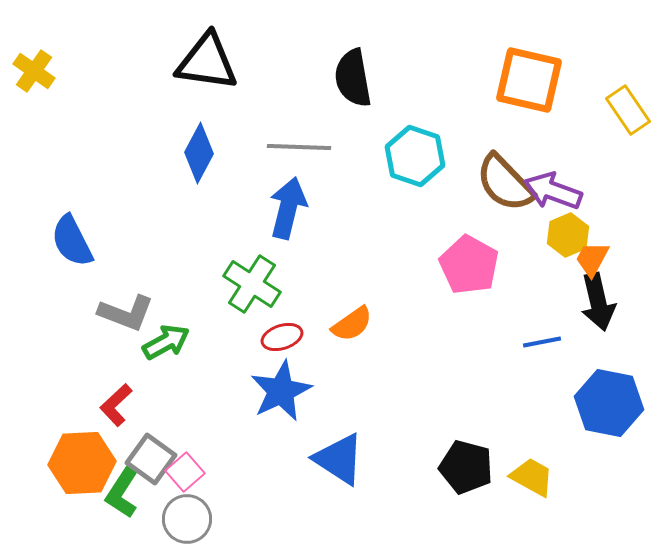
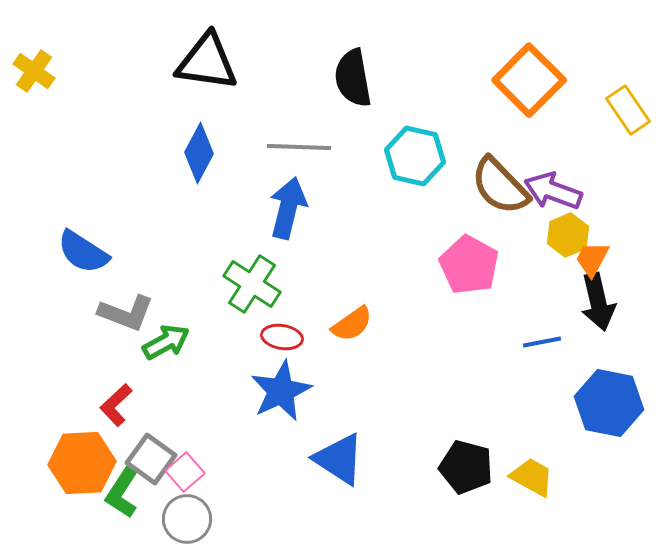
orange square: rotated 32 degrees clockwise
cyan hexagon: rotated 6 degrees counterclockwise
brown semicircle: moved 5 px left, 3 px down
blue semicircle: moved 11 px right, 11 px down; rotated 30 degrees counterclockwise
red ellipse: rotated 27 degrees clockwise
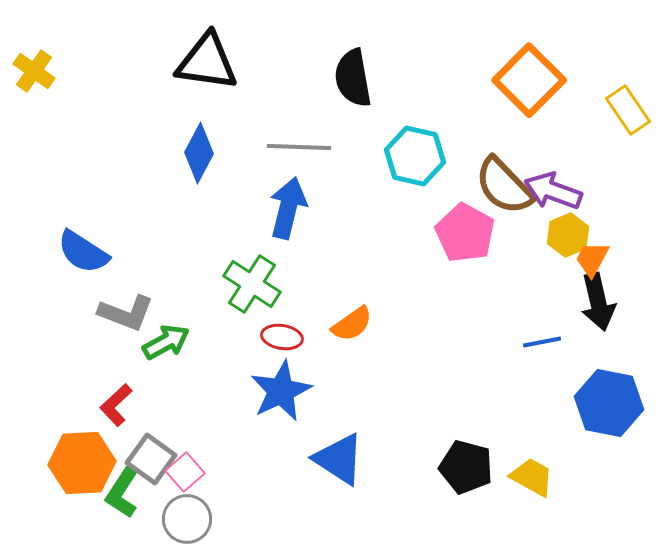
brown semicircle: moved 4 px right
pink pentagon: moved 4 px left, 32 px up
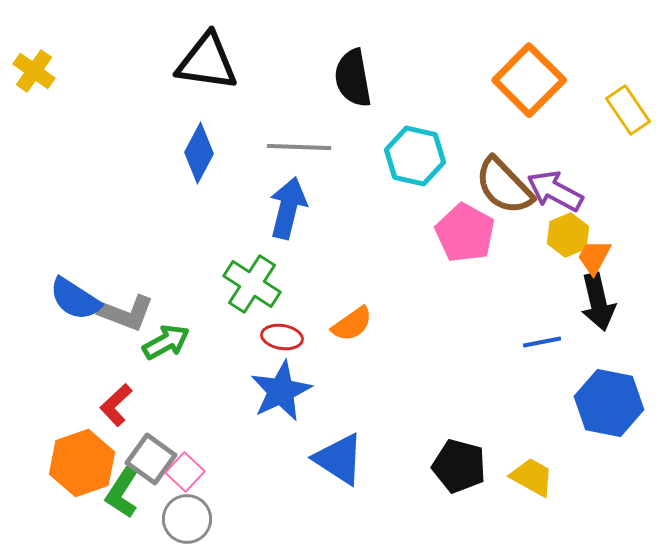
purple arrow: moved 2 px right; rotated 8 degrees clockwise
blue semicircle: moved 8 px left, 47 px down
orange trapezoid: moved 2 px right, 2 px up
orange hexagon: rotated 16 degrees counterclockwise
black pentagon: moved 7 px left, 1 px up
pink square: rotated 6 degrees counterclockwise
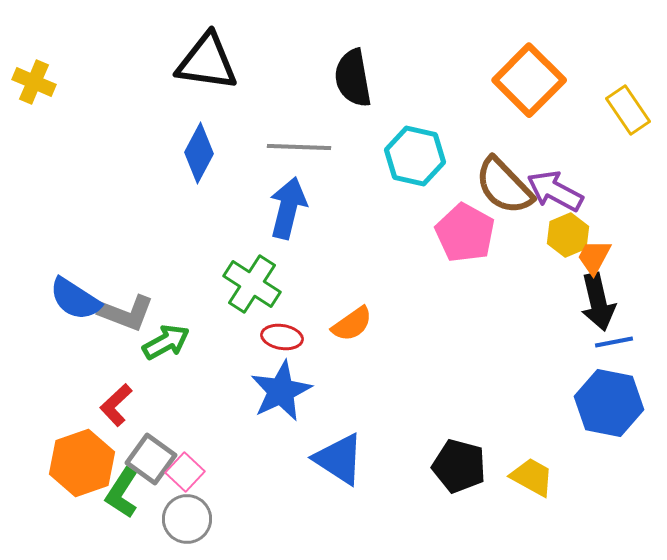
yellow cross: moved 11 px down; rotated 12 degrees counterclockwise
blue line: moved 72 px right
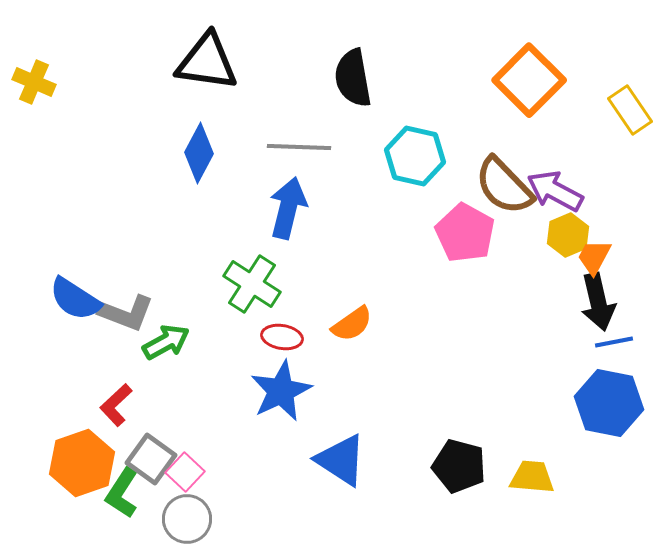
yellow rectangle: moved 2 px right
blue triangle: moved 2 px right, 1 px down
yellow trapezoid: rotated 24 degrees counterclockwise
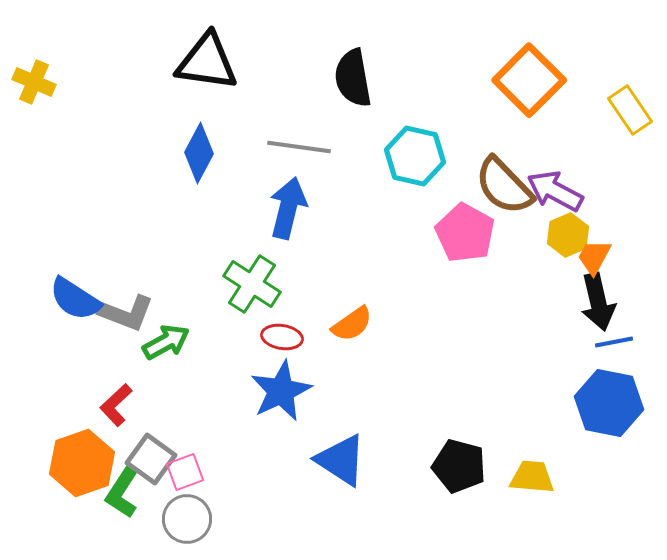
gray line: rotated 6 degrees clockwise
pink square: rotated 27 degrees clockwise
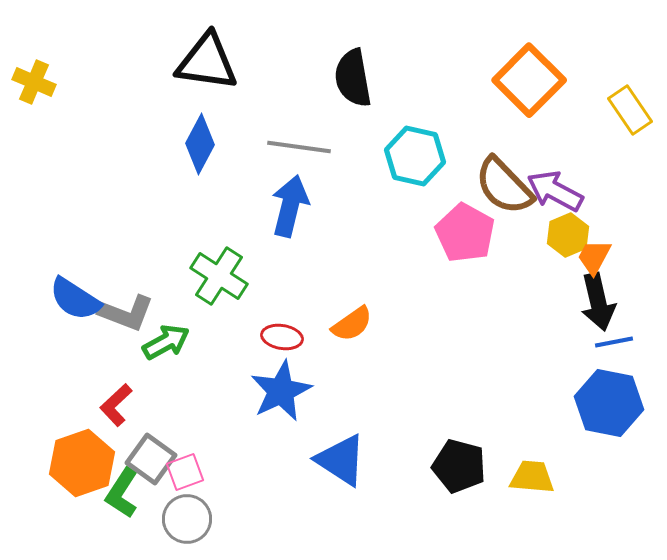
blue diamond: moved 1 px right, 9 px up
blue arrow: moved 2 px right, 2 px up
green cross: moved 33 px left, 8 px up
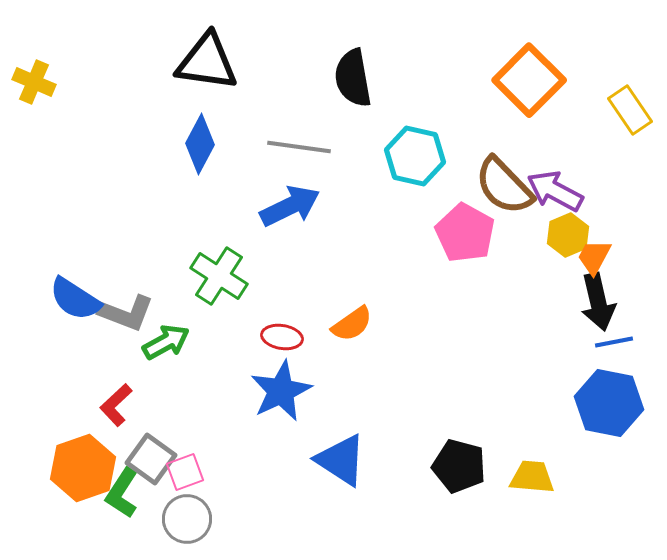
blue arrow: rotated 50 degrees clockwise
orange hexagon: moved 1 px right, 5 px down
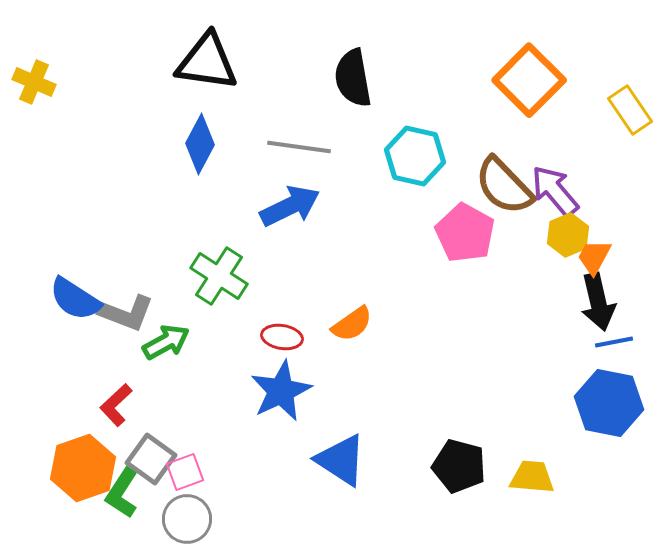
purple arrow: rotated 22 degrees clockwise
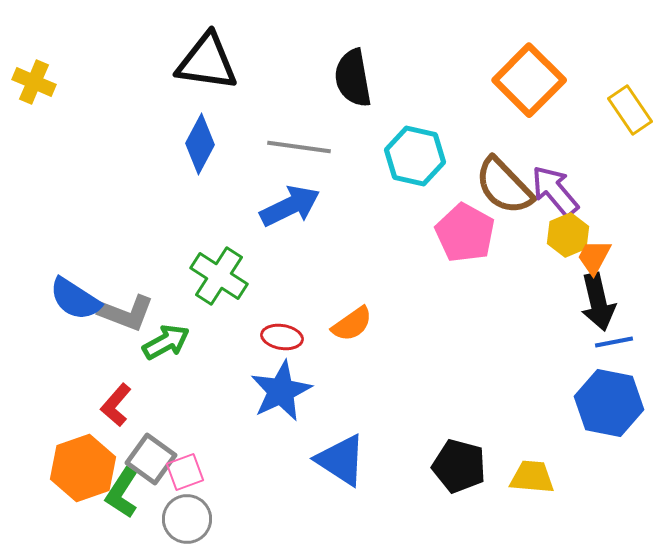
red L-shape: rotated 6 degrees counterclockwise
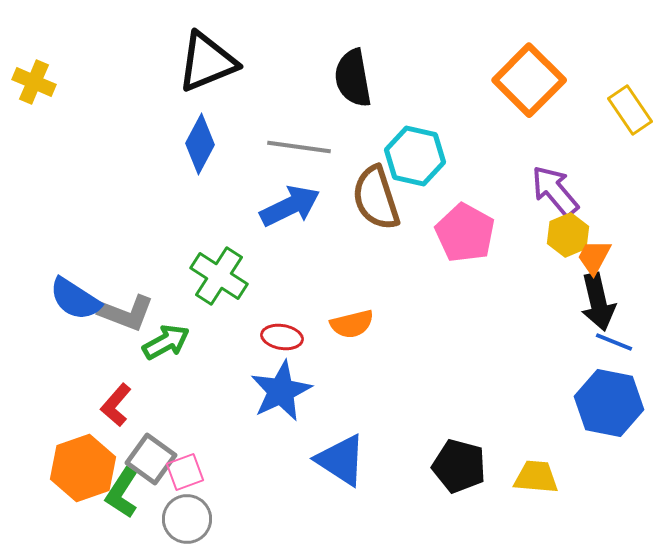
black triangle: rotated 30 degrees counterclockwise
brown semicircle: moved 128 px left, 12 px down; rotated 26 degrees clockwise
orange semicircle: rotated 21 degrees clockwise
blue line: rotated 33 degrees clockwise
yellow trapezoid: moved 4 px right
